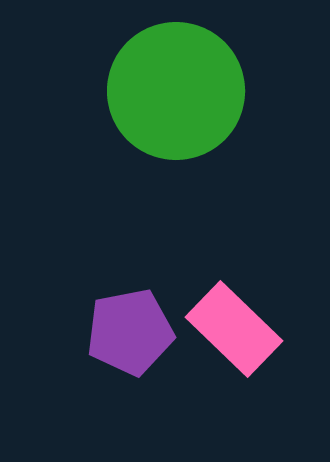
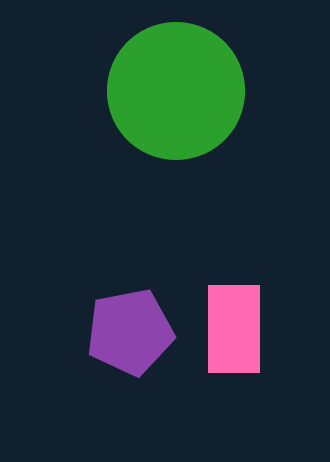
pink rectangle: rotated 46 degrees clockwise
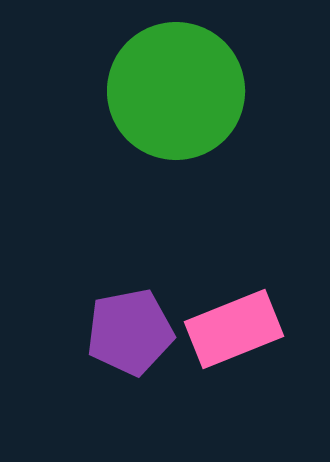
pink rectangle: rotated 68 degrees clockwise
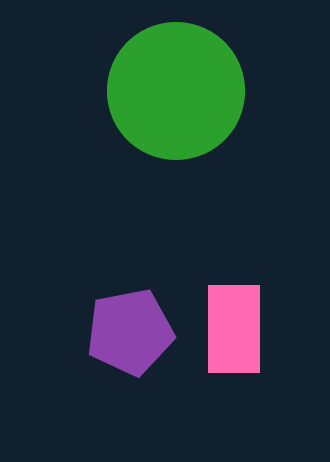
pink rectangle: rotated 68 degrees counterclockwise
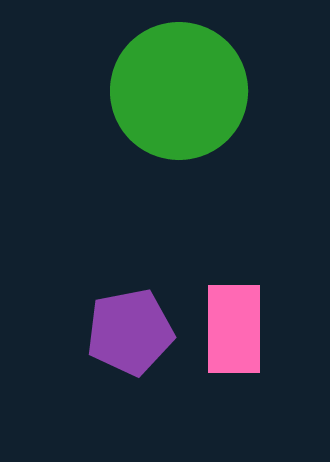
green circle: moved 3 px right
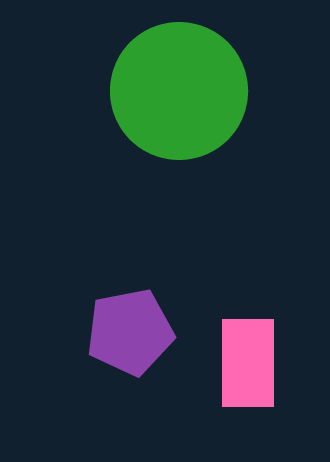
pink rectangle: moved 14 px right, 34 px down
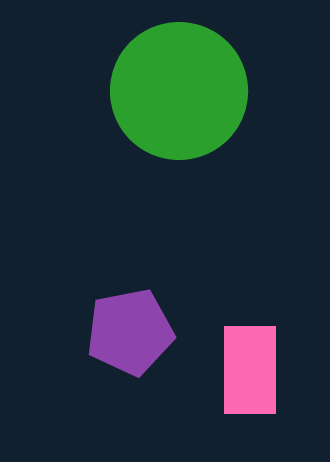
pink rectangle: moved 2 px right, 7 px down
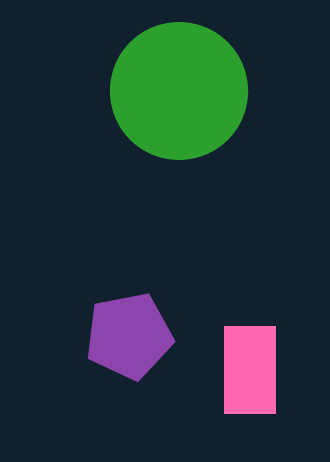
purple pentagon: moved 1 px left, 4 px down
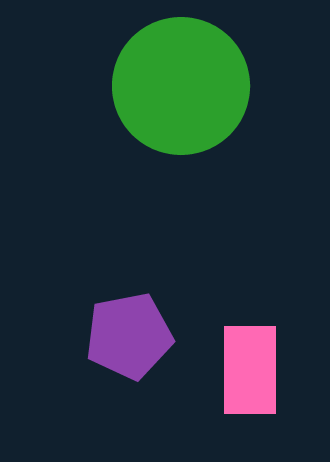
green circle: moved 2 px right, 5 px up
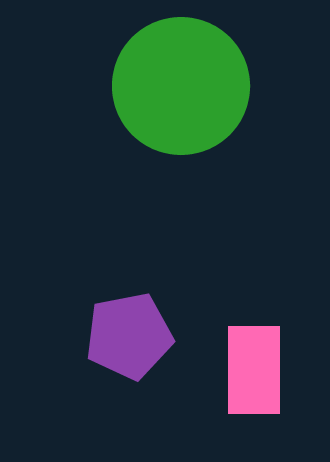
pink rectangle: moved 4 px right
